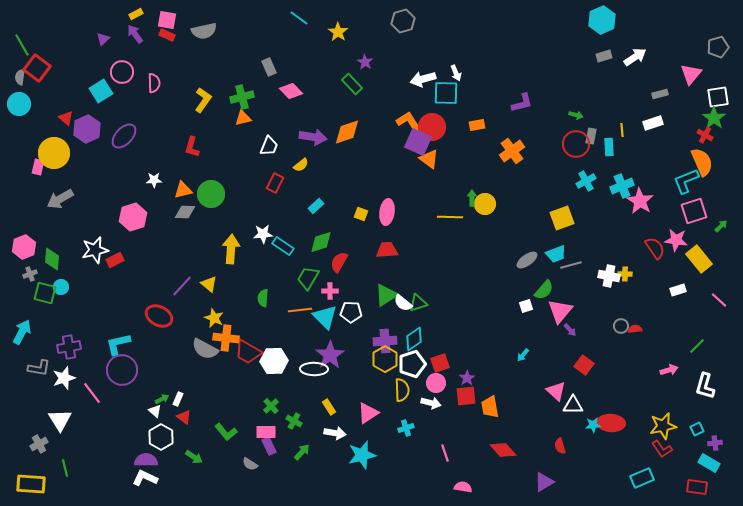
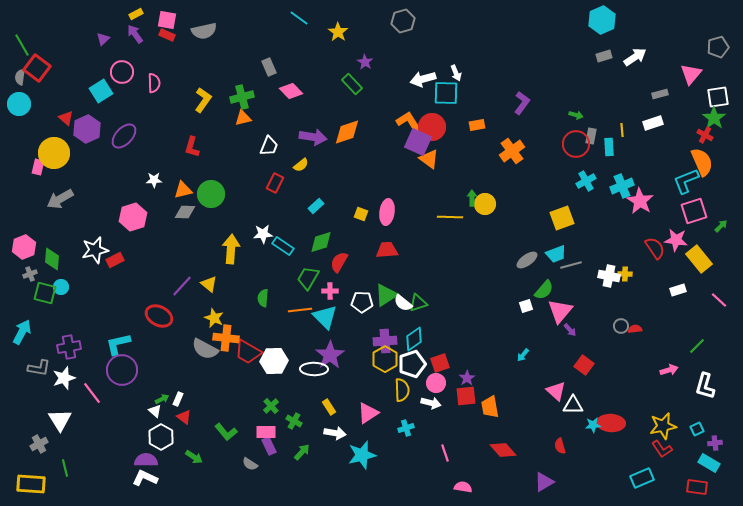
purple L-shape at (522, 103): rotated 40 degrees counterclockwise
white pentagon at (351, 312): moved 11 px right, 10 px up
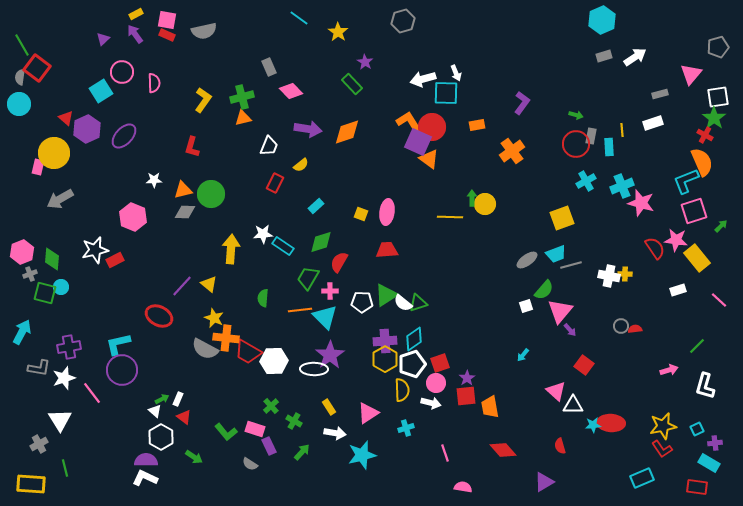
purple arrow at (313, 137): moved 5 px left, 8 px up
pink star at (640, 201): moved 1 px right, 2 px down; rotated 16 degrees counterclockwise
pink hexagon at (133, 217): rotated 20 degrees counterclockwise
pink hexagon at (24, 247): moved 2 px left, 5 px down
yellow rectangle at (699, 259): moved 2 px left, 1 px up
pink rectangle at (266, 432): moved 11 px left, 3 px up; rotated 18 degrees clockwise
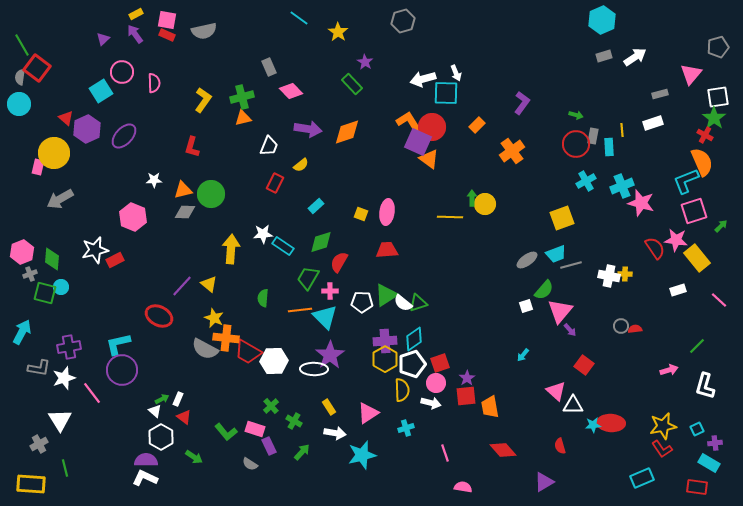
orange rectangle at (477, 125): rotated 35 degrees counterclockwise
gray rectangle at (591, 136): moved 2 px right
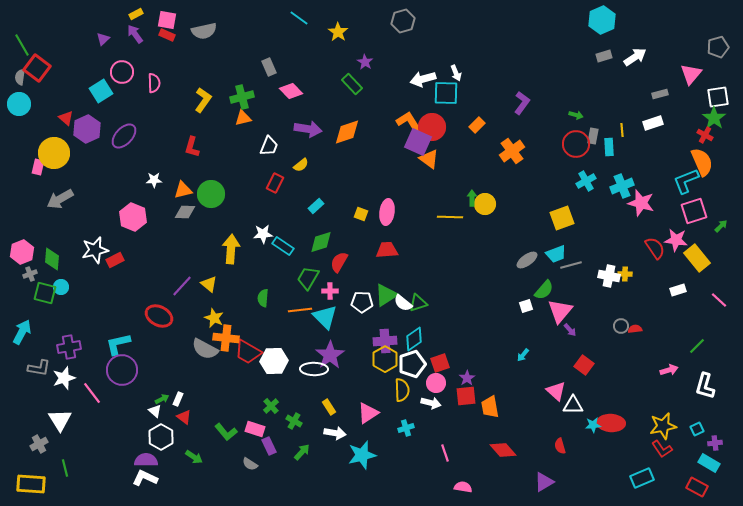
red rectangle at (697, 487): rotated 20 degrees clockwise
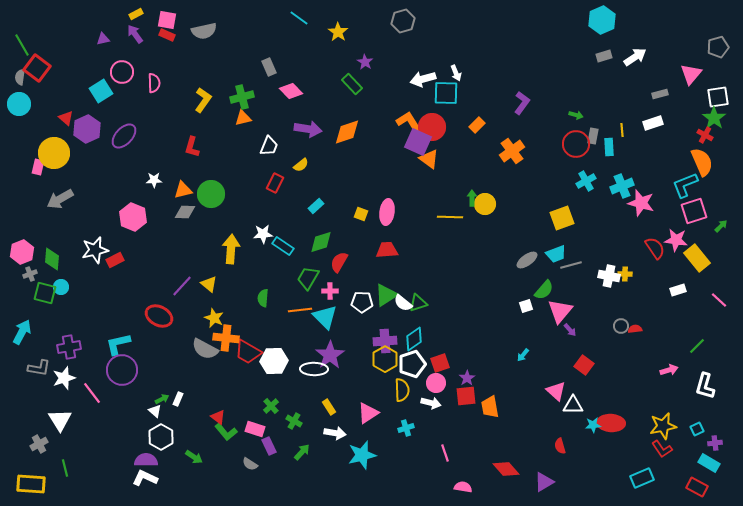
purple triangle at (103, 39): rotated 32 degrees clockwise
cyan L-shape at (686, 181): moved 1 px left, 4 px down
red triangle at (184, 417): moved 34 px right
red diamond at (503, 450): moved 3 px right, 19 px down
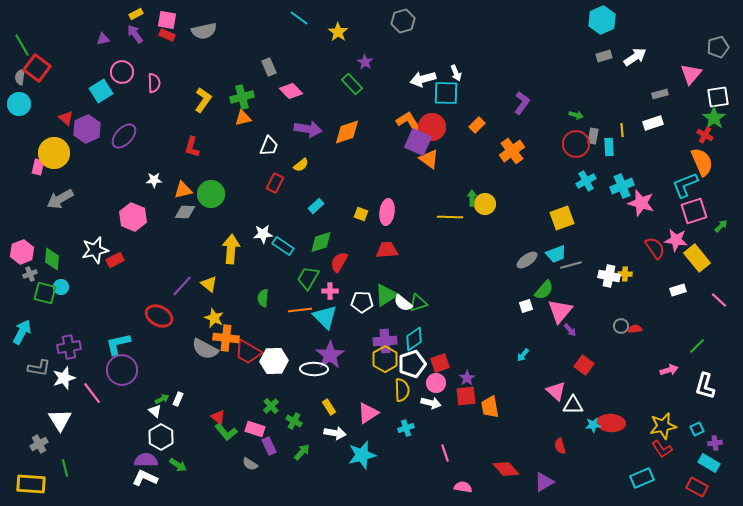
green arrow at (194, 457): moved 16 px left, 8 px down
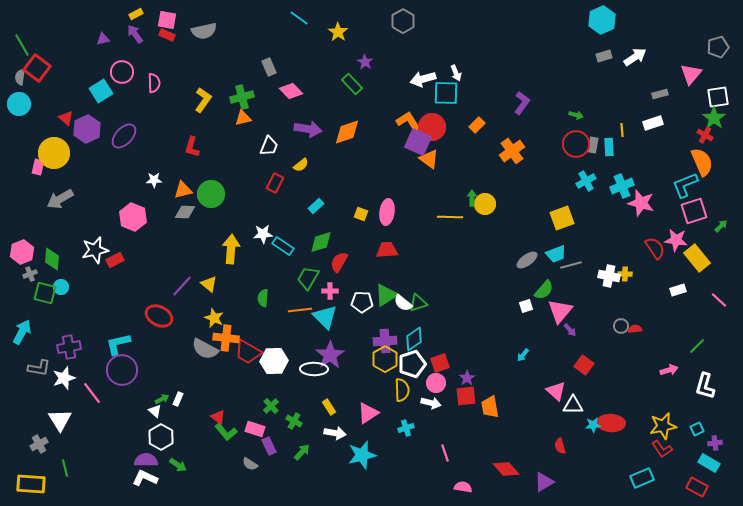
gray hexagon at (403, 21): rotated 15 degrees counterclockwise
gray rectangle at (593, 136): moved 9 px down
